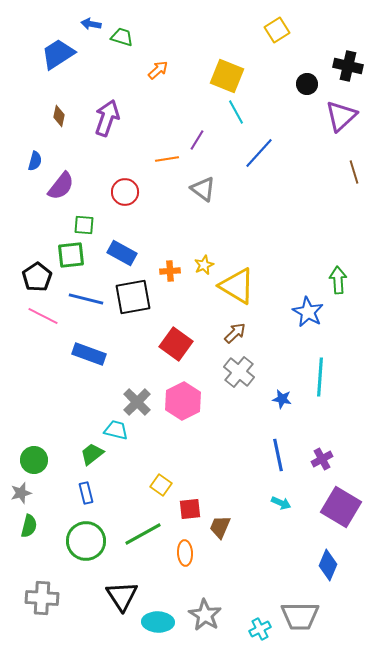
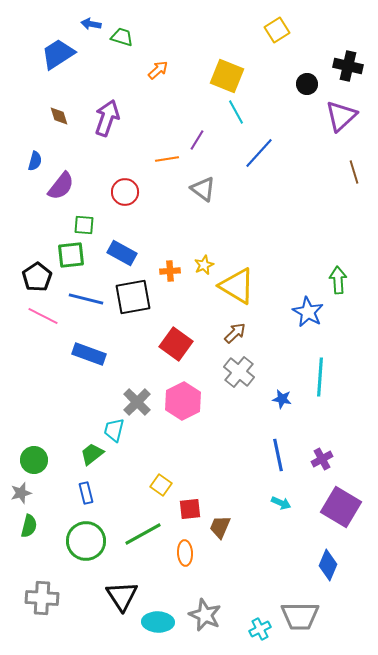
brown diamond at (59, 116): rotated 30 degrees counterclockwise
cyan trapezoid at (116, 430): moved 2 px left; rotated 90 degrees counterclockwise
gray star at (205, 615): rotated 8 degrees counterclockwise
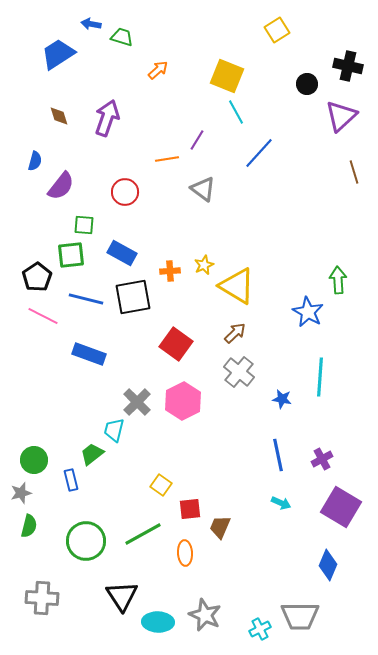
blue rectangle at (86, 493): moved 15 px left, 13 px up
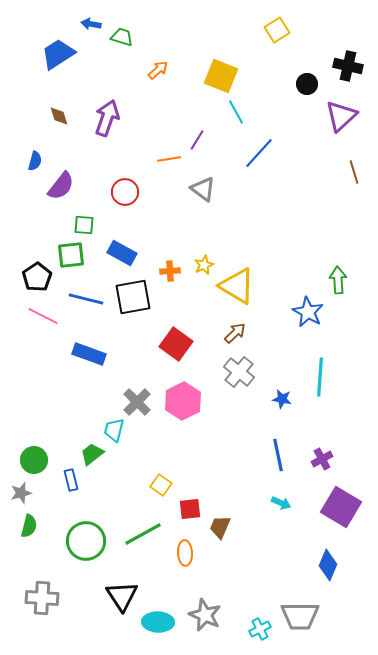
yellow square at (227, 76): moved 6 px left
orange line at (167, 159): moved 2 px right
